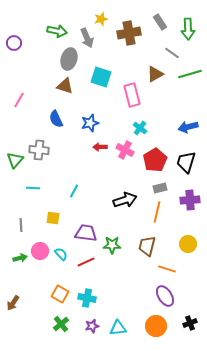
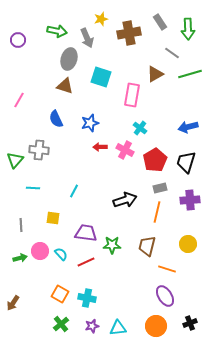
purple circle at (14, 43): moved 4 px right, 3 px up
pink rectangle at (132, 95): rotated 25 degrees clockwise
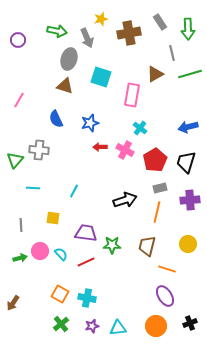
gray line at (172, 53): rotated 42 degrees clockwise
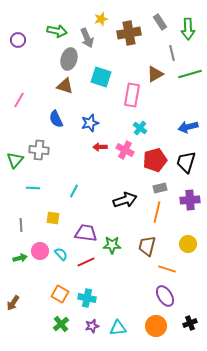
red pentagon at (155, 160): rotated 15 degrees clockwise
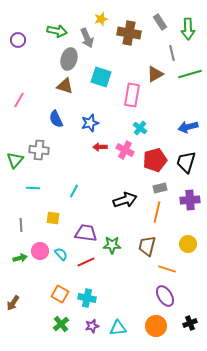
brown cross at (129, 33): rotated 20 degrees clockwise
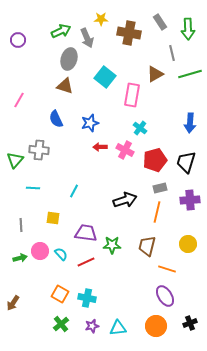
yellow star at (101, 19): rotated 16 degrees clockwise
green arrow at (57, 31): moved 4 px right; rotated 36 degrees counterclockwise
cyan square at (101, 77): moved 4 px right; rotated 20 degrees clockwise
blue arrow at (188, 127): moved 2 px right, 4 px up; rotated 72 degrees counterclockwise
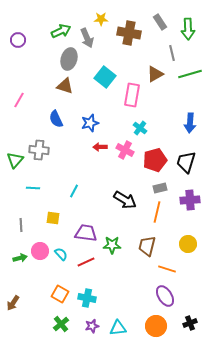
black arrow at (125, 200): rotated 50 degrees clockwise
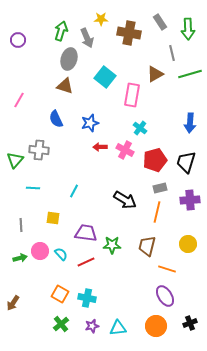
green arrow at (61, 31): rotated 48 degrees counterclockwise
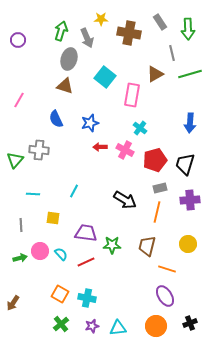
black trapezoid at (186, 162): moved 1 px left, 2 px down
cyan line at (33, 188): moved 6 px down
